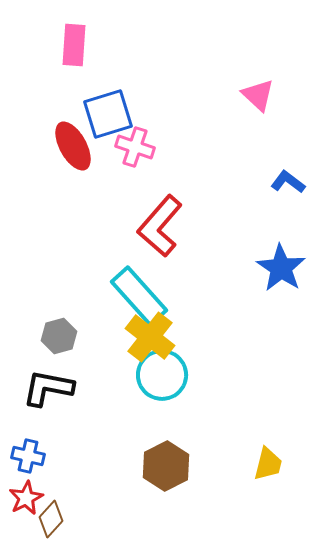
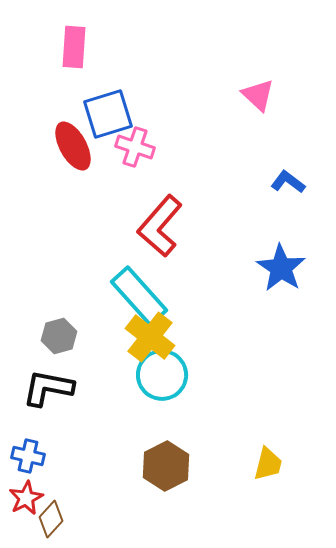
pink rectangle: moved 2 px down
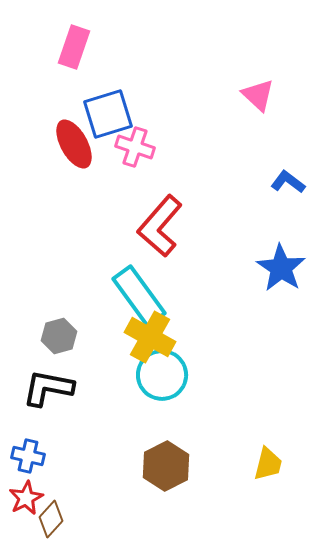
pink rectangle: rotated 15 degrees clockwise
red ellipse: moved 1 px right, 2 px up
cyan rectangle: rotated 6 degrees clockwise
yellow cross: rotated 9 degrees counterclockwise
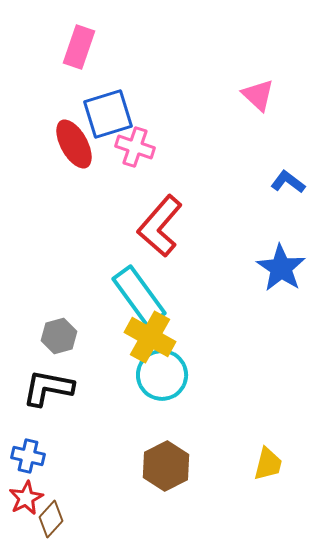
pink rectangle: moved 5 px right
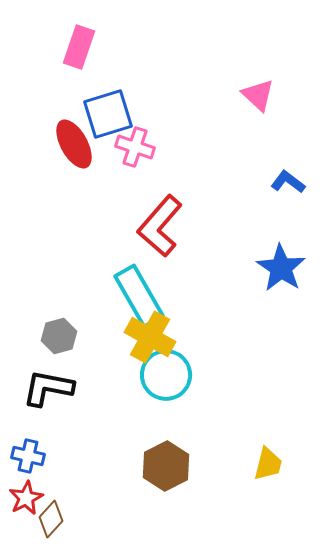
cyan rectangle: rotated 6 degrees clockwise
cyan circle: moved 4 px right
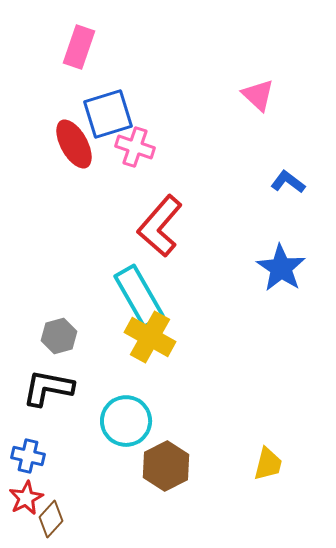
cyan circle: moved 40 px left, 46 px down
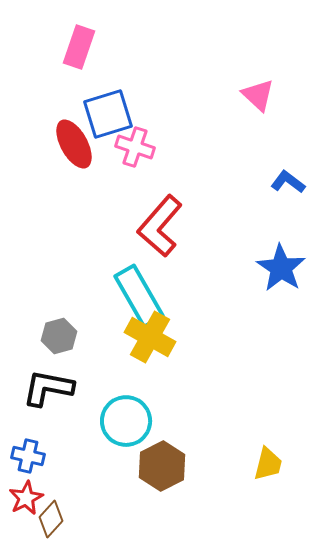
brown hexagon: moved 4 px left
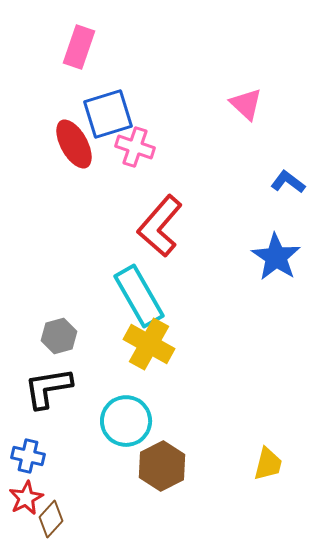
pink triangle: moved 12 px left, 9 px down
blue star: moved 5 px left, 11 px up
yellow cross: moved 1 px left, 7 px down
black L-shape: rotated 20 degrees counterclockwise
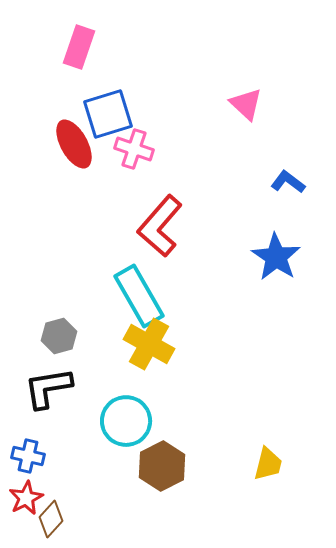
pink cross: moved 1 px left, 2 px down
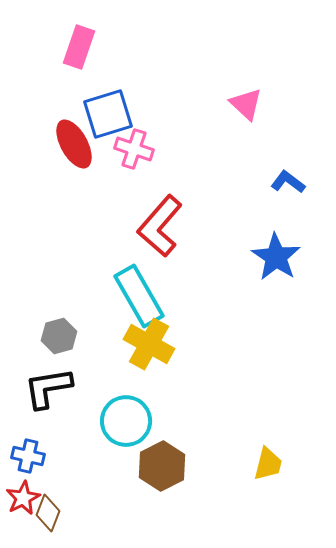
red star: moved 3 px left
brown diamond: moved 3 px left, 6 px up; rotated 21 degrees counterclockwise
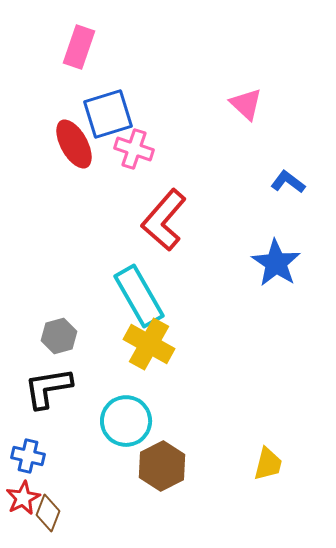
red L-shape: moved 4 px right, 6 px up
blue star: moved 6 px down
